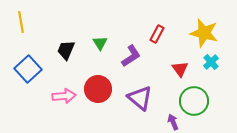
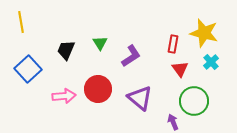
red rectangle: moved 16 px right, 10 px down; rotated 18 degrees counterclockwise
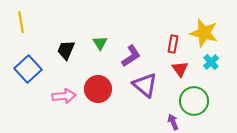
purple triangle: moved 5 px right, 13 px up
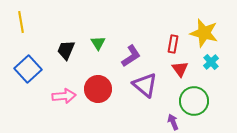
green triangle: moved 2 px left
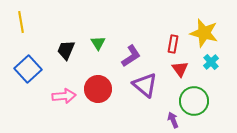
purple arrow: moved 2 px up
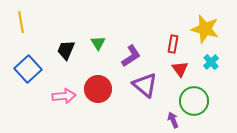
yellow star: moved 1 px right, 4 px up
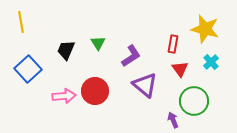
red circle: moved 3 px left, 2 px down
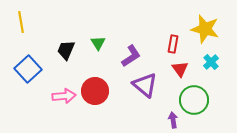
green circle: moved 1 px up
purple arrow: rotated 14 degrees clockwise
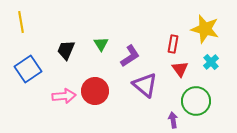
green triangle: moved 3 px right, 1 px down
purple L-shape: moved 1 px left
blue square: rotated 8 degrees clockwise
green circle: moved 2 px right, 1 px down
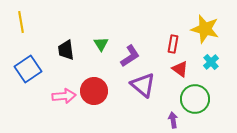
black trapezoid: rotated 30 degrees counterclockwise
red triangle: rotated 18 degrees counterclockwise
purple triangle: moved 2 px left
red circle: moved 1 px left
green circle: moved 1 px left, 2 px up
